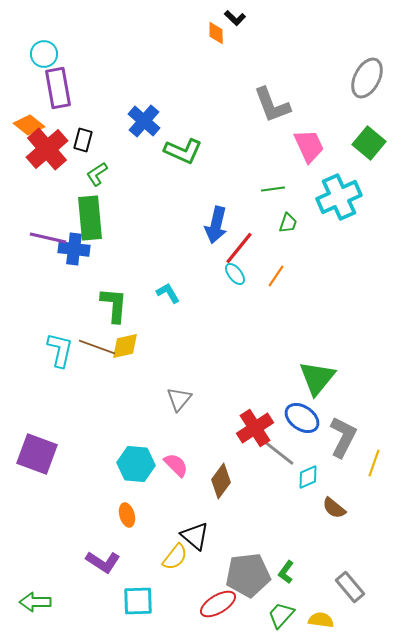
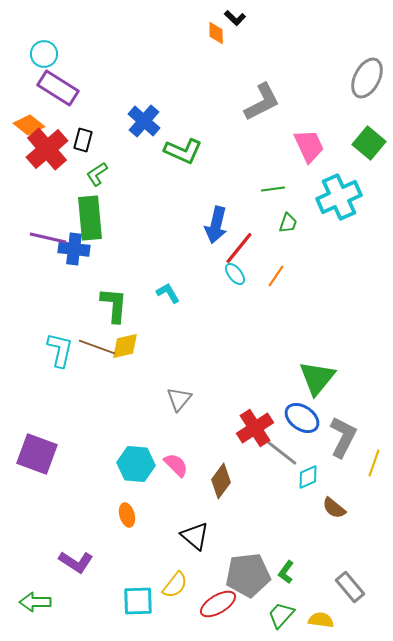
purple rectangle at (58, 88): rotated 48 degrees counterclockwise
gray L-shape at (272, 105): moved 10 px left, 3 px up; rotated 96 degrees counterclockwise
gray line at (279, 453): moved 3 px right
yellow semicircle at (175, 557): moved 28 px down
purple L-shape at (103, 562): moved 27 px left
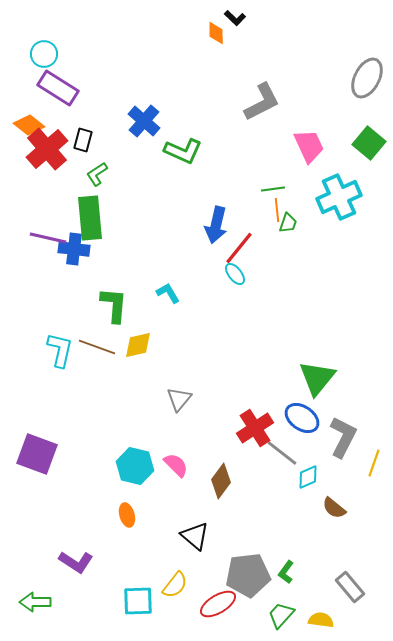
orange line at (276, 276): moved 1 px right, 66 px up; rotated 40 degrees counterclockwise
yellow diamond at (125, 346): moved 13 px right, 1 px up
cyan hexagon at (136, 464): moved 1 px left, 2 px down; rotated 9 degrees clockwise
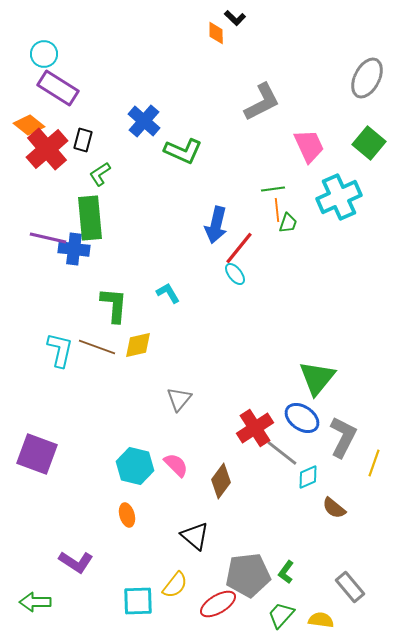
green L-shape at (97, 174): moved 3 px right
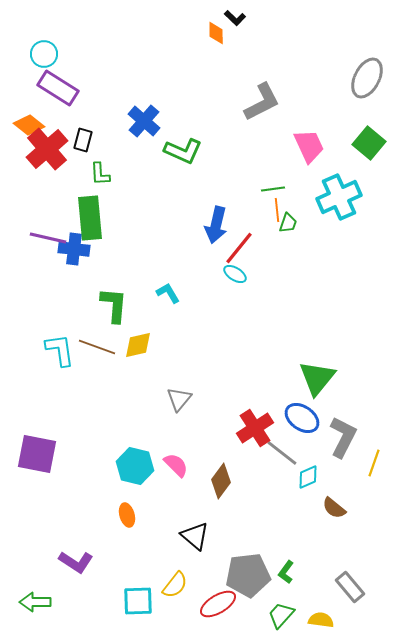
green L-shape at (100, 174): rotated 60 degrees counterclockwise
cyan ellipse at (235, 274): rotated 20 degrees counterclockwise
cyan L-shape at (60, 350): rotated 21 degrees counterclockwise
purple square at (37, 454): rotated 9 degrees counterclockwise
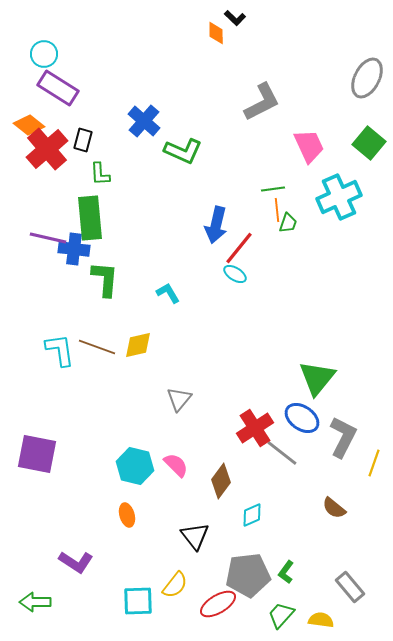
green L-shape at (114, 305): moved 9 px left, 26 px up
cyan diamond at (308, 477): moved 56 px left, 38 px down
black triangle at (195, 536): rotated 12 degrees clockwise
